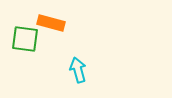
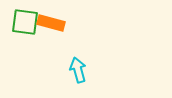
green square: moved 17 px up
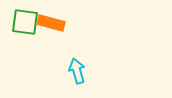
cyan arrow: moved 1 px left, 1 px down
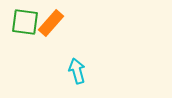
orange rectangle: rotated 64 degrees counterclockwise
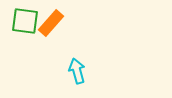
green square: moved 1 px up
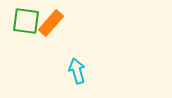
green square: moved 1 px right
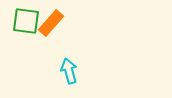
cyan arrow: moved 8 px left
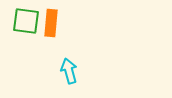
orange rectangle: rotated 36 degrees counterclockwise
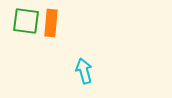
cyan arrow: moved 15 px right
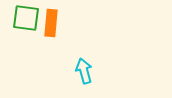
green square: moved 3 px up
